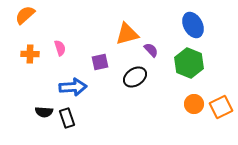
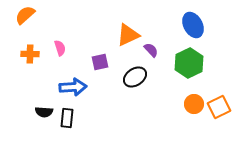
orange triangle: moved 1 px right, 1 px down; rotated 10 degrees counterclockwise
green hexagon: rotated 12 degrees clockwise
orange square: moved 2 px left
black rectangle: rotated 24 degrees clockwise
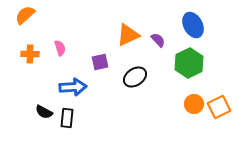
purple semicircle: moved 7 px right, 10 px up
black semicircle: rotated 24 degrees clockwise
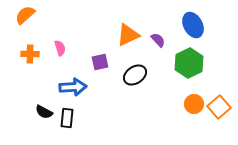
black ellipse: moved 2 px up
orange square: rotated 15 degrees counterclockwise
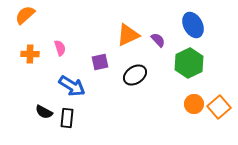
blue arrow: moved 1 px left, 1 px up; rotated 36 degrees clockwise
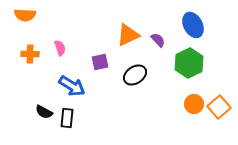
orange semicircle: rotated 135 degrees counterclockwise
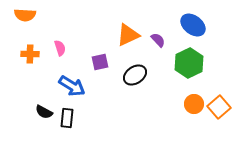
blue ellipse: rotated 25 degrees counterclockwise
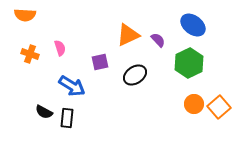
orange cross: rotated 18 degrees clockwise
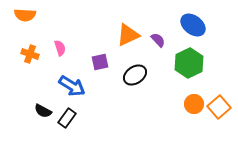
black semicircle: moved 1 px left, 1 px up
black rectangle: rotated 30 degrees clockwise
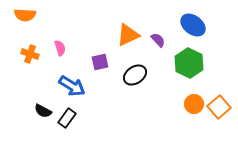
green hexagon: rotated 8 degrees counterclockwise
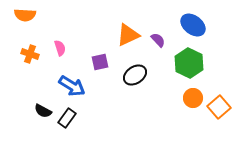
orange circle: moved 1 px left, 6 px up
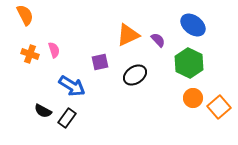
orange semicircle: rotated 120 degrees counterclockwise
pink semicircle: moved 6 px left, 2 px down
